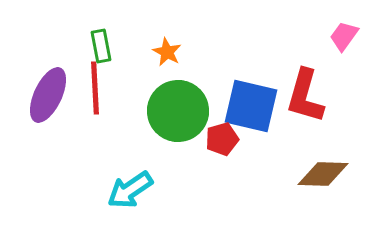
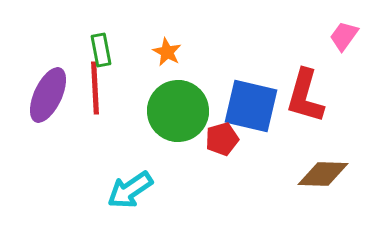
green rectangle: moved 4 px down
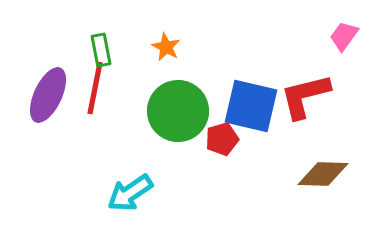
orange star: moved 1 px left, 5 px up
red line: rotated 14 degrees clockwise
red L-shape: rotated 60 degrees clockwise
cyan arrow: moved 3 px down
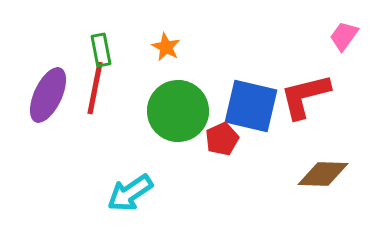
red pentagon: rotated 8 degrees counterclockwise
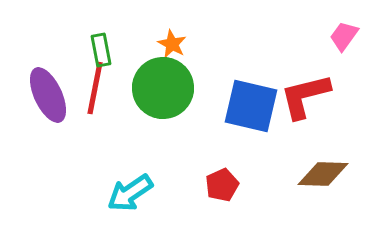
orange star: moved 6 px right, 3 px up
purple ellipse: rotated 50 degrees counterclockwise
green circle: moved 15 px left, 23 px up
red pentagon: moved 46 px down
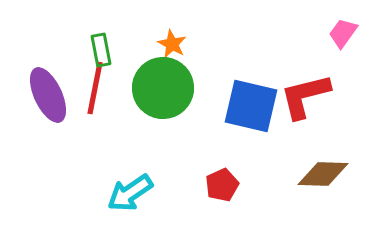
pink trapezoid: moved 1 px left, 3 px up
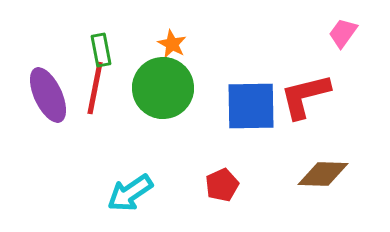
blue square: rotated 14 degrees counterclockwise
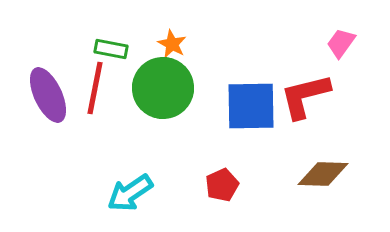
pink trapezoid: moved 2 px left, 10 px down
green rectangle: moved 10 px right, 1 px up; rotated 68 degrees counterclockwise
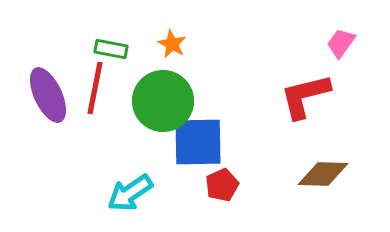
green circle: moved 13 px down
blue square: moved 53 px left, 36 px down
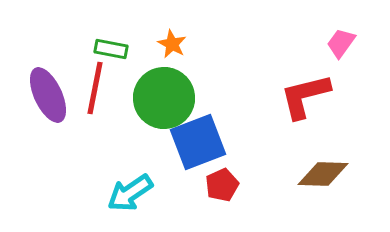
green circle: moved 1 px right, 3 px up
blue square: rotated 20 degrees counterclockwise
